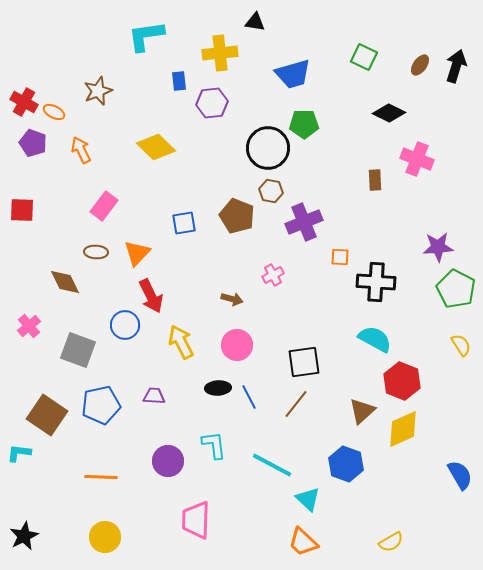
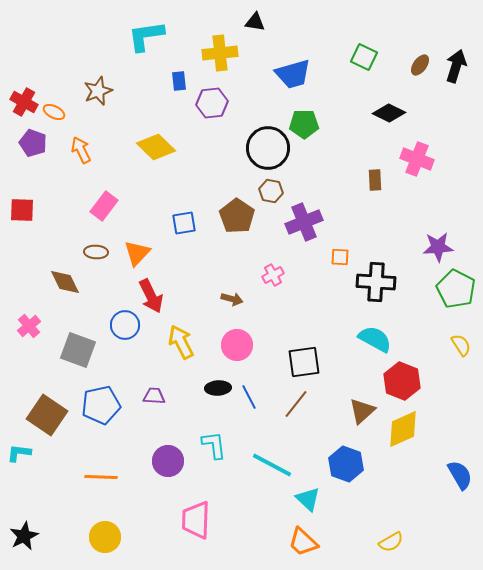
brown pentagon at (237, 216): rotated 12 degrees clockwise
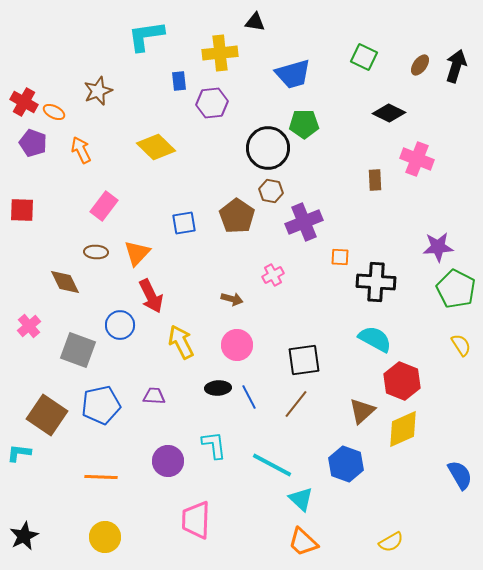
blue circle at (125, 325): moved 5 px left
black square at (304, 362): moved 2 px up
cyan triangle at (308, 499): moved 7 px left
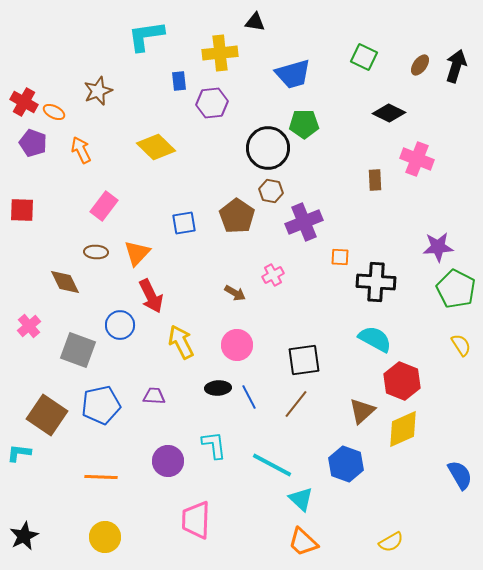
brown arrow at (232, 299): moved 3 px right, 6 px up; rotated 15 degrees clockwise
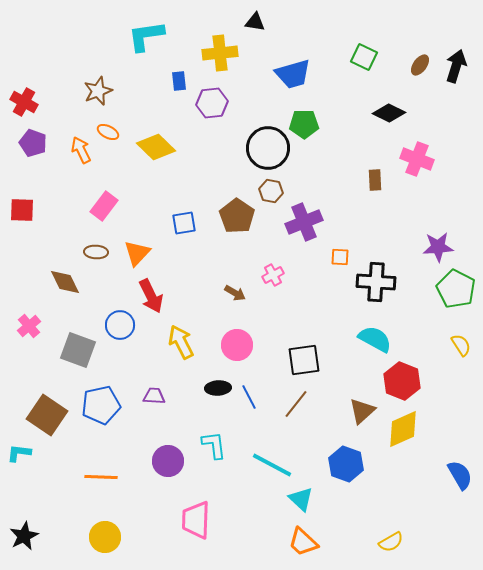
orange ellipse at (54, 112): moved 54 px right, 20 px down
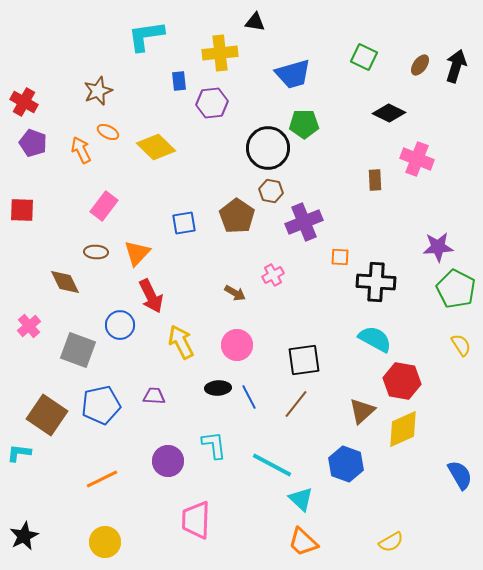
red hexagon at (402, 381): rotated 12 degrees counterclockwise
orange line at (101, 477): moved 1 px right, 2 px down; rotated 28 degrees counterclockwise
yellow circle at (105, 537): moved 5 px down
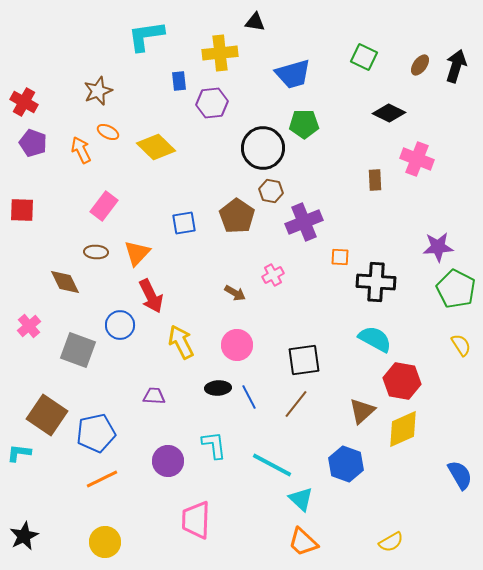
black circle at (268, 148): moved 5 px left
blue pentagon at (101, 405): moved 5 px left, 28 px down
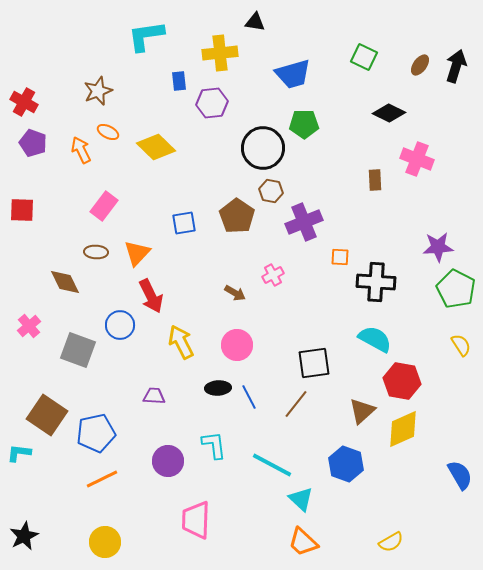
black square at (304, 360): moved 10 px right, 3 px down
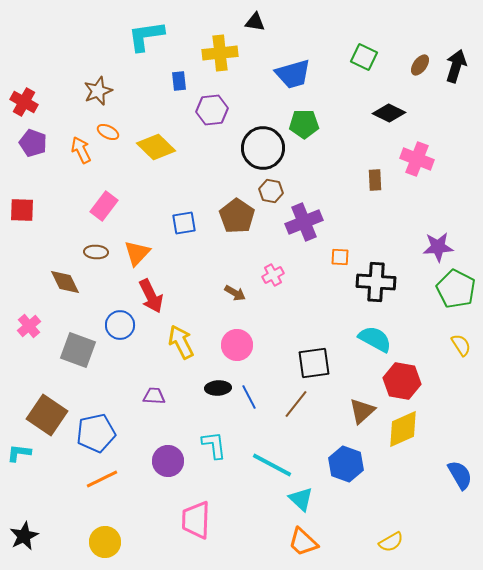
purple hexagon at (212, 103): moved 7 px down
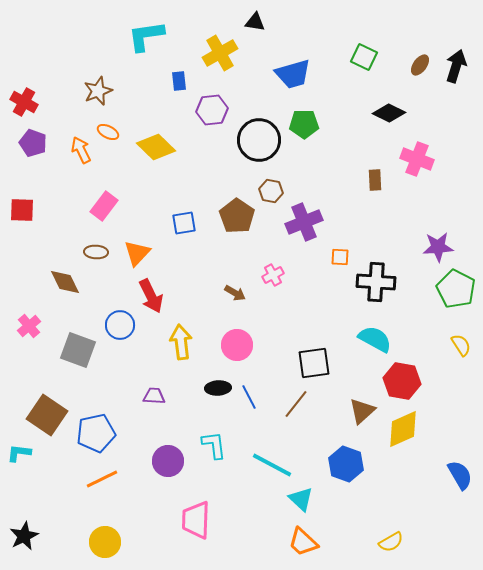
yellow cross at (220, 53): rotated 24 degrees counterclockwise
black circle at (263, 148): moved 4 px left, 8 px up
yellow arrow at (181, 342): rotated 20 degrees clockwise
